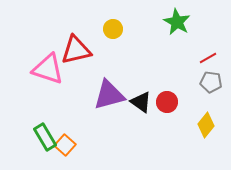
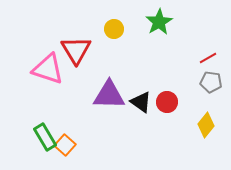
green star: moved 18 px left; rotated 12 degrees clockwise
yellow circle: moved 1 px right
red triangle: rotated 48 degrees counterclockwise
purple triangle: rotated 16 degrees clockwise
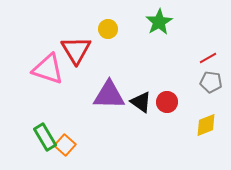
yellow circle: moved 6 px left
yellow diamond: rotated 30 degrees clockwise
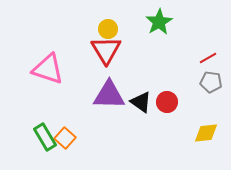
red triangle: moved 30 px right
yellow diamond: moved 8 px down; rotated 15 degrees clockwise
orange square: moved 7 px up
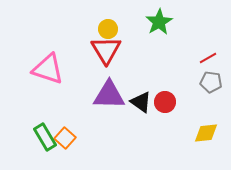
red circle: moved 2 px left
